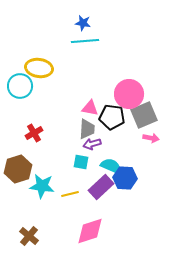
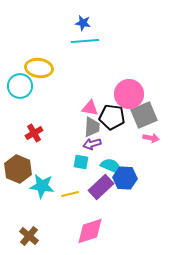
gray trapezoid: moved 5 px right, 2 px up
brown hexagon: rotated 20 degrees counterclockwise
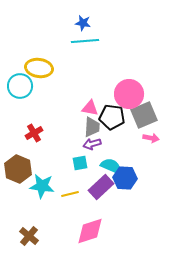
cyan square: moved 1 px left, 1 px down; rotated 21 degrees counterclockwise
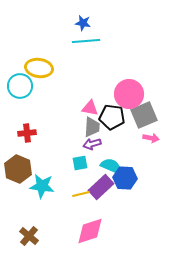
cyan line: moved 1 px right
red cross: moved 7 px left; rotated 24 degrees clockwise
yellow line: moved 11 px right
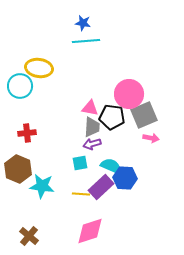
yellow line: rotated 18 degrees clockwise
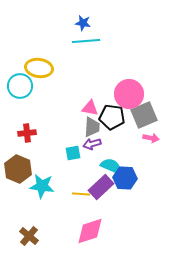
cyan square: moved 7 px left, 10 px up
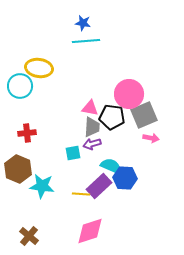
purple rectangle: moved 2 px left, 1 px up
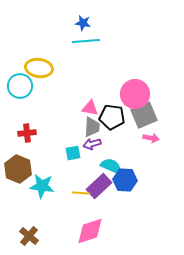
pink circle: moved 6 px right
blue hexagon: moved 2 px down
yellow line: moved 1 px up
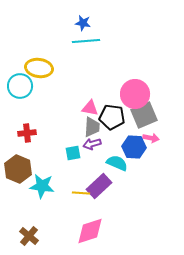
cyan semicircle: moved 6 px right, 3 px up
blue hexagon: moved 9 px right, 33 px up
